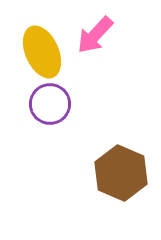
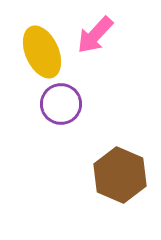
purple circle: moved 11 px right
brown hexagon: moved 1 px left, 2 px down
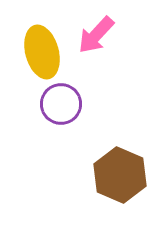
pink arrow: moved 1 px right
yellow ellipse: rotated 9 degrees clockwise
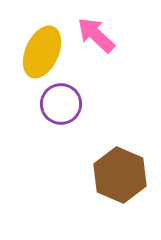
pink arrow: rotated 90 degrees clockwise
yellow ellipse: rotated 39 degrees clockwise
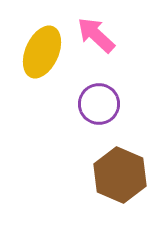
purple circle: moved 38 px right
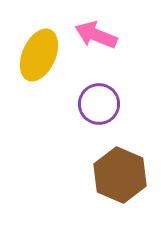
pink arrow: rotated 21 degrees counterclockwise
yellow ellipse: moved 3 px left, 3 px down
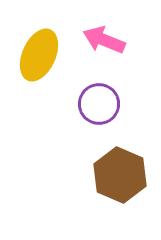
pink arrow: moved 8 px right, 5 px down
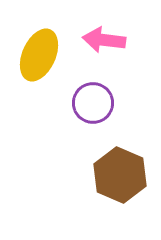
pink arrow: rotated 15 degrees counterclockwise
purple circle: moved 6 px left, 1 px up
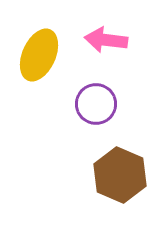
pink arrow: moved 2 px right
purple circle: moved 3 px right, 1 px down
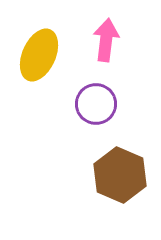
pink arrow: rotated 90 degrees clockwise
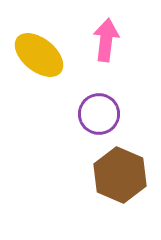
yellow ellipse: rotated 75 degrees counterclockwise
purple circle: moved 3 px right, 10 px down
